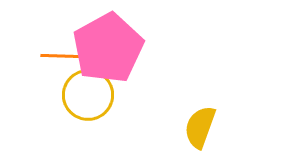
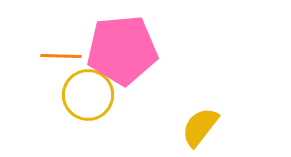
pink pentagon: moved 14 px right, 2 px down; rotated 24 degrees clockwise
yellow semicircle: rotated 18 degrees clockwise
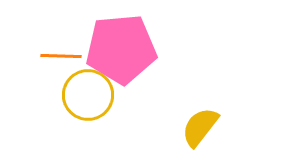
pink pentagon: moved 1 px left, 1 px up
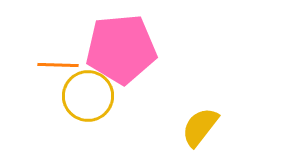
orange line: moved 3 px left, 9 px down
yellow circle: moved 1 px down
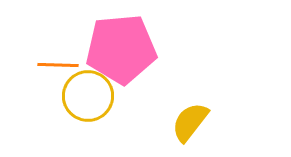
yellow semicircle: moved 10 px left, 5 px up
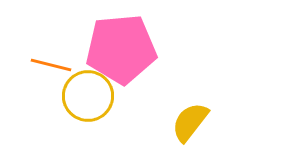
orange line: moved 7 px left; rotated 12 degrees clockwise
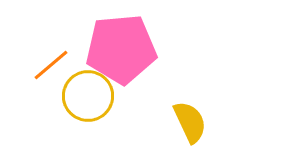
orange line: rotated 54 degrees counterclockwise
yellow semicircle: rotated 117 degrees clockwise
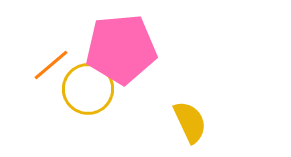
yellow circle: moved 7 px up
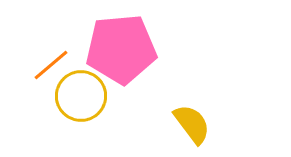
yellow circle: moved 7 px left, 7 px down
yellow semicircle: moved 2 px right, 2 px down; rotated 12 degrees counterclockwise
